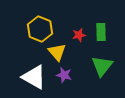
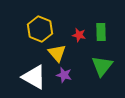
red star: rotated 24 degrees clockwise
yellow triangle: moved 1 px down
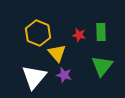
yellow hexagon: moved 2 px left, 4 px down
white triangle: rotated 40 degrees clockwise
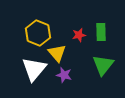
red star: rotated 24 degrees counterclockwise
green triangle: moved 1 px right, 1 px up
white triangle: moved 8 px up
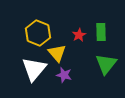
red star: rotated 16 degrees counterclockwise
green triangle: moved 3 px right, 1 px up
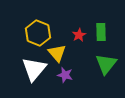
purple star: moved 1 px right
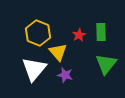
yellow triangle: moved 1 px right, 1 px up
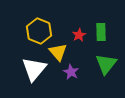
yellow hexagon: moved 1 px right, 2 px up
purple star: moved 6 px right, 3 px up; rotated 14 degrees clockwise
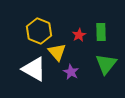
yellow triangle: moved 1 px left
white triangle: rotated 40 degrees counterclockwise
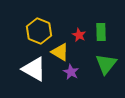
red star: rotated 16 degrees counterclockwise
yellow triangle: moved 3 px right; rotated 18 degrees counterclockwise
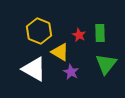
green rectangle: moved 1 px left, 1 px down
